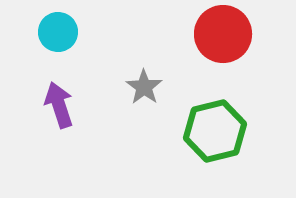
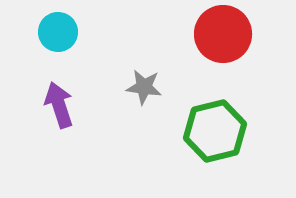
gray star: rotated 27 degrees counterclockwise
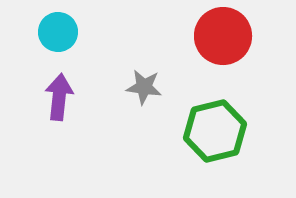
red circle: moved 2 px down
purple arrow: moved 8 px up; rotated 24 degrees clockwise
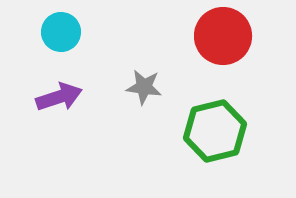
cyan circle: moved 3 px right
purple arrow: rotated 66 degrees clockwise
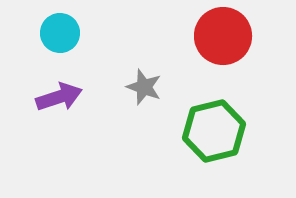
cyan circle: moved 1 px left, 1 px down
gray star: rotated 12 degrees clockwise
green hexagon: moved 1 px left
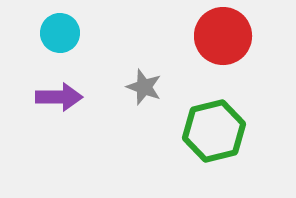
purple arrow: rotated 18 degrees clockwise
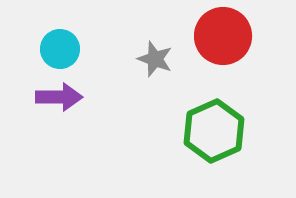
cyan circle: moved 16 px down
gray star: moved 11 px right, 28 px up
green hexagon: rotated 10 degrees counterclockwise
